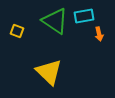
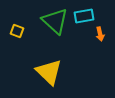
green triangle: rotated 8 degrees clockwise
orange arrow: moved 1 px right
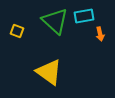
yellow triangle: rotated 8 degrees counterclockwise
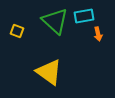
orange arrow: moved 2 px left
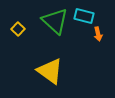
cyan rectangle: rotated 24 degrees clockwise
yellow square: moved 1 px right, 2 px up; rotated 24 degrees clockwise
yellow triangle: moved 1 px right, 1 px up
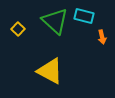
orange arrow: moved 4 px right, 3 px down
yellow triangle: rotated 8 degrees counterclockwise
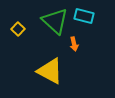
orange arrow: moved 28 px left, 7 px down
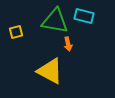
green triangle: rotated 32 degrees counterclockwise
yellow square: moved 2 px left, 3 px down; rotated 32 degrees clockwise
orange arrow: moved 6 px left
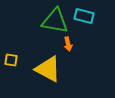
yellow square: moved 5 px left, 28 px down; rotated 24 degrees clockwise
yellow triangle: moved 2 px left, 2 px up
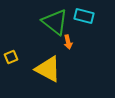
green triangle: moved 1 px down; rotated 28 degrees clockwise
orange arrow: moved 2 px up
yellow square: moved 3 px up; rotated 32 degrees counterclockwise
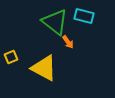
orange arrow: rotated 24 degrees counterclockwise
yellow triangle: moved 4 px left, 1 px up
